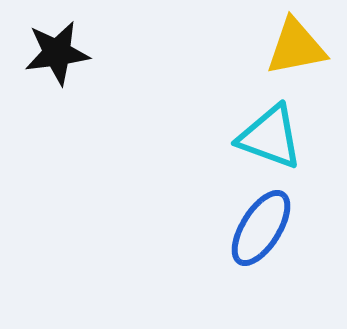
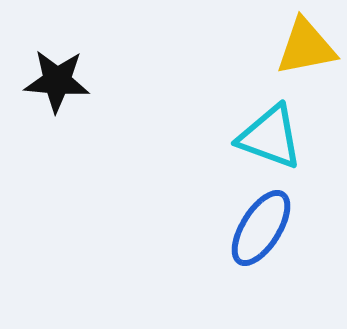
yellow triangle: moved 10 px right
black star: moved 28 px down; rotated 12 degrees clockwise
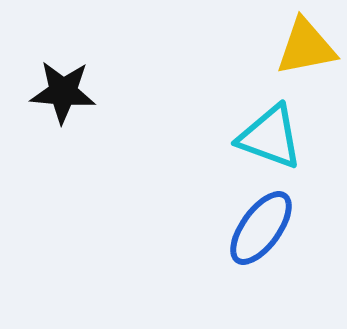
black star: moved 6 px right, 11 px down
blue ellipse: rotated 4 degrees clockwise
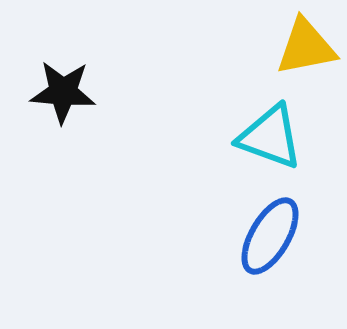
blue ellipse: moved 9 px right, 8 px down; rotated 6 degrees counterclockwise
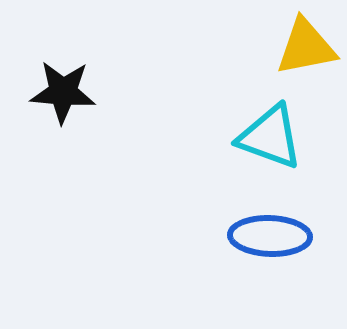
blue ellipse: rotated 62 degrees clockwise
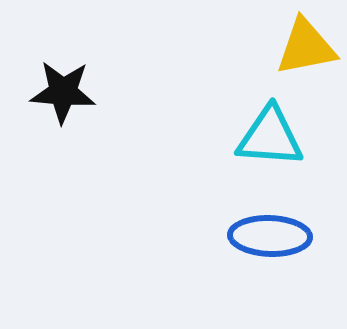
cyan triangle: rotated 16 degrees counterclockwise
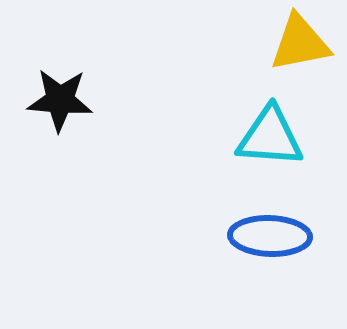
yellow triangle: moved 6 px left, 4 px up
black star: moved 3 px left, 8 px down
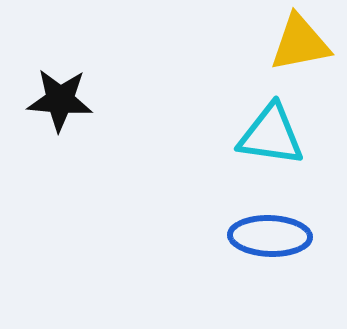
cyan triangle: moved 1 px right, 2 px up; rotated 4 degrees clockwise
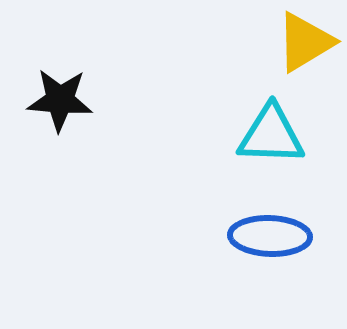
yellow triangle: moved 5 px right, 1 px up; rotated 20 degrees counterclockwise
cyan triangle: rotated 6 degrees counterclockwise
